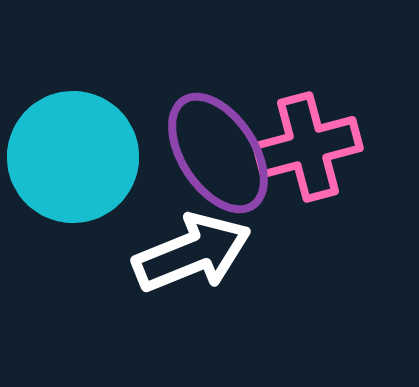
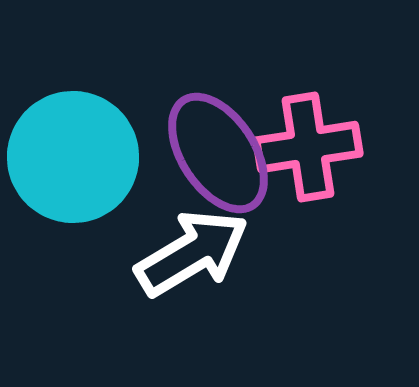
pink cross: rotated 6 degrees clockwise
white arrow: rotated 9 degrees counterclockwise
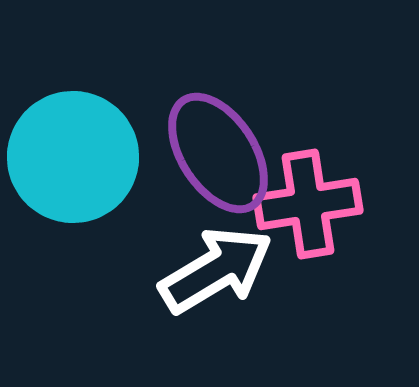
pink cross: moved 57 px down
white arrow: moved 24 px right, 17 px down
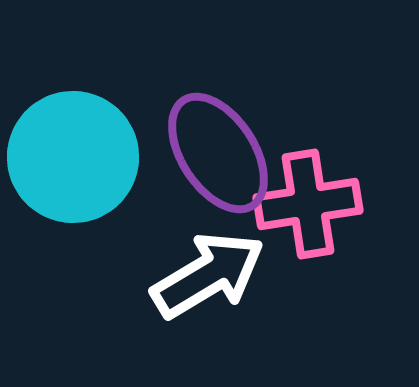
white arrow: moved 8 px left, 5 px down
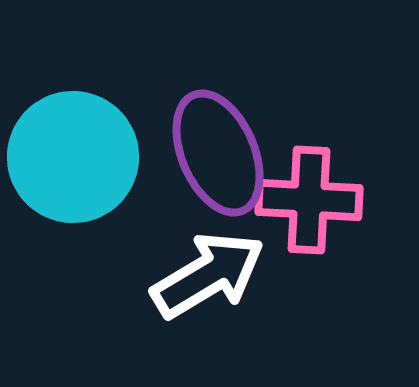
purple ellipse: rotated 10 degrees clockwise
pink cross: moved 1 px right, 4 px up; rotated 12 degrees clockwise
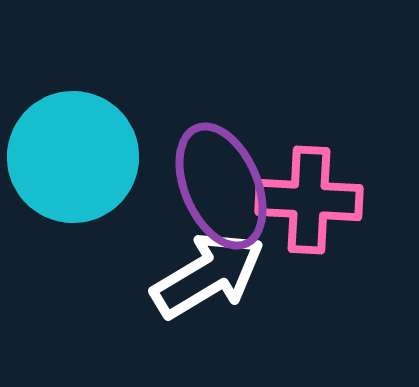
purple ellipse: moved 3 px right, 33 px down
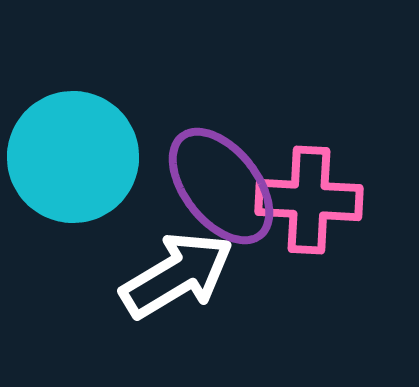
purple ellipse: rotated 15 degrees counterclockwise
white arrow: moved 31 px left
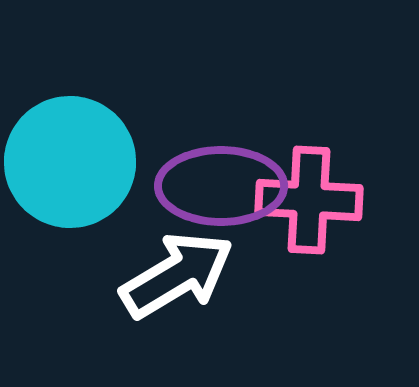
cyan circle: moved 3 px left, 5 px down
purple ellipse: rotated 52 degrees counterclockwise
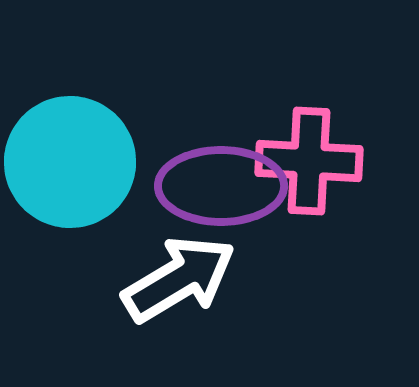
pink cross: moved 39 px up
white arrow: moved 2 px right, 4 px down
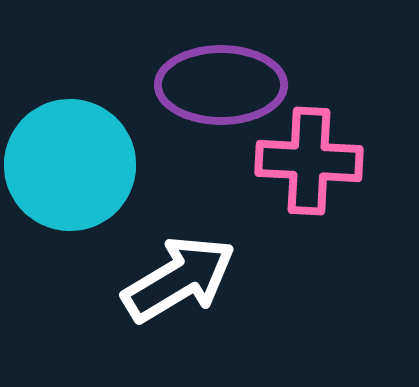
cyan circle: moved 3 px down
purple ellipse: moved 101 px up
